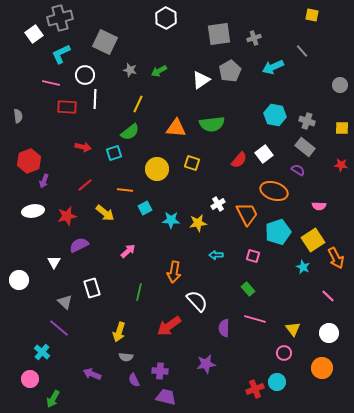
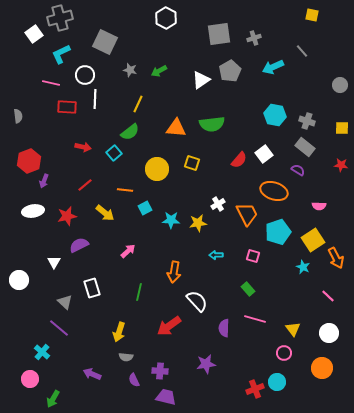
cyan square at (114, 153): rotated 21 degrees counterclockwise
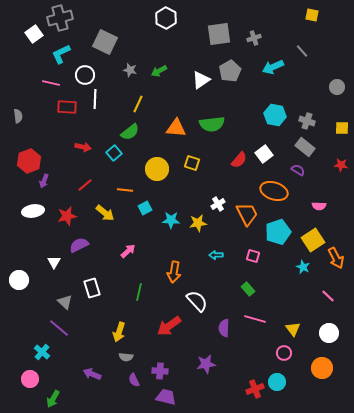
gray circle at (340, 85): moved 3 px left, 2 px down
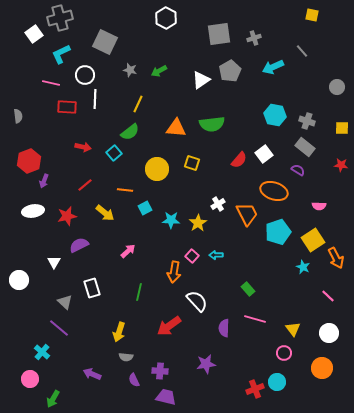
yellow star at (198, 223): rotated 24 degrees counterclockwise
pink square at (253, 256): moved 61 px left; rotated 24 degrees clockwise
